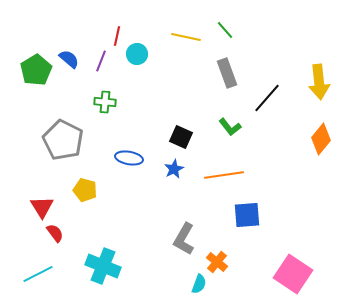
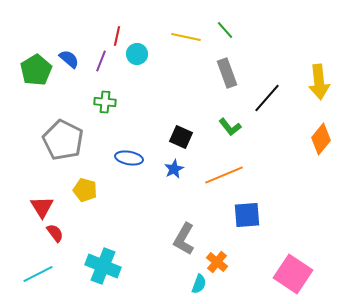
orange line: rotated 15 degrees counterclockwise
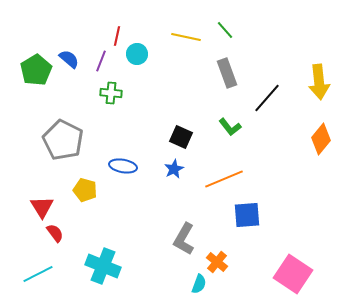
green cross: moved 6 px right, 9 px up
blue ellipse: moved 6 px left, 8 px down
orange line: moved 4 px down
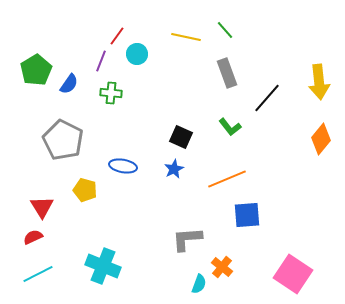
red line: rotated 24 degrees clockwise
blue semicircle: moved 25 px down; rotated 85 degrees clockwise
orange line: moved 3 px right
red semicircle: moved 22 px left, 4 px down; rotated 78 degrees counterclockwise
gray L-shape: moved 3 px right; rotated 56 degrees clockwise
orange cross: moved 5 px right, 5 px down
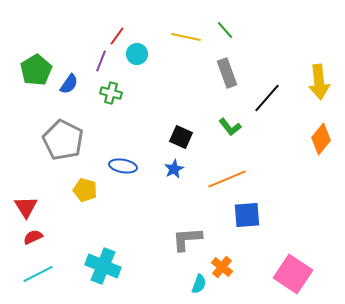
green cross: rotated 10 degrees clockwise
red triangle: moved 16 px left
